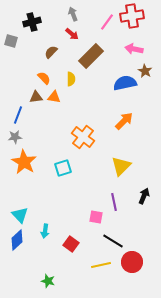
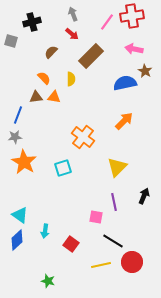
yellow triangle: moved 4 px left, 1 px down
cyan triangle: rotated 12 degrees counterclockwise
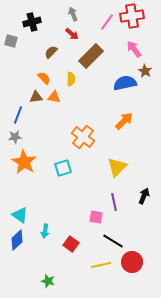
pink arrow: rotated 42 degrees clockwise
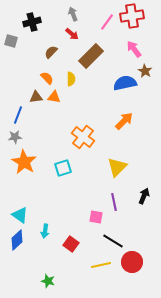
orange semicircle: moved 3 px right
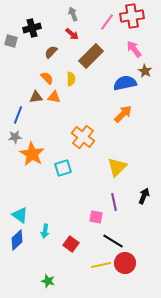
black cross: moved 6 px down
orange arrow: moved 1 px left, 7 px up
orange star: moved 8 px right, 8 px up
red circle: moved 7 px left, 1 px down
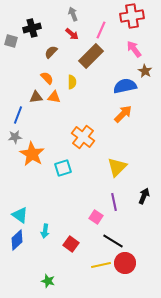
pink line: moved 6 px left, 8 px down; rotated 12 degrees counterclockwise
yellow semicircle: moved 1 px right, 3 px down
blue semicircle: moved 3 px down
pink square: rotated 24 degrees clockwise
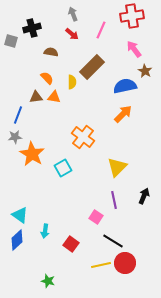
brown semicircle: rotated 56 degrees clockwise
brown rectangle: moved 1 px right, 11 px down
cyan square: rotated 12 degrees counterclockwise
purple line: moved 2 px up
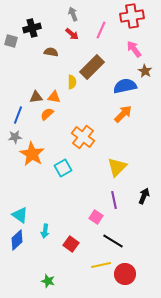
orange semicircle: moved 36 px down; rotated 88 degrees counterclockwise
red circle: moved 11 px down
